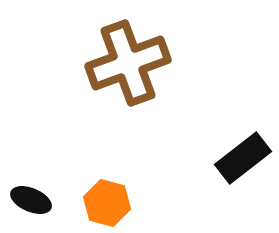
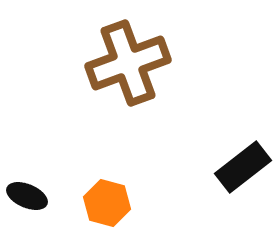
black rectangle: moved 9 px down
black ellipse: moved 4 px left, 4 px up
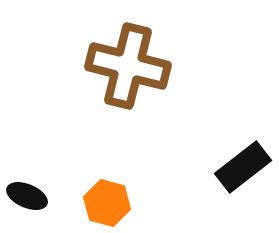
brown cross: moved 3 px down; rotated 34 degrees clockwise
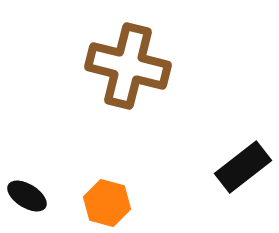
black ellipse: rotated 9 degrees clockwise
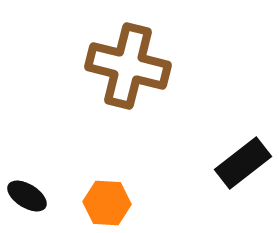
black rectangle: moved 4 px up
orange hexagon: rotated 12 degrees counterclockwise
